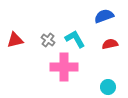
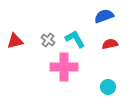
red triangle: moved 1 px down
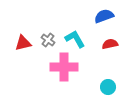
red triangle: moved 8 px right, 2 px down
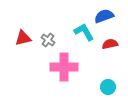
cyan L-shape: moved 9 px right, 7 px up
red triangle: moved 5 px up
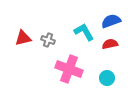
blue semicircle: moved 7 px right, 5 px down
gray cross: rotated 16 degrees counterclockwise
pink cross: moved 5 px right, 2 px down; rotated 20 degrees clockwise
cyan circle: moved 1 px left, 9 px up
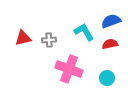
gray cross: moved 1 px right; rotated 24 degrees counterclockwise
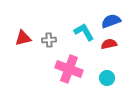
red semicircle: moved 1 px left
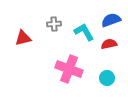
blue semicircle: moved 1 px up
gray cross: moved 5 px right, 16 px up
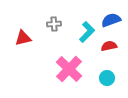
cyan L-shape: moved 3 px right; rotated 75 degrees clockwise
red semicircle: moved 2 px down
pink cross: rotated 24 degrees clockwise
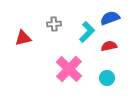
blue semicircle: moved 1 px left, 2 px up
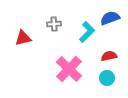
red semicircle: moved 10 px down
